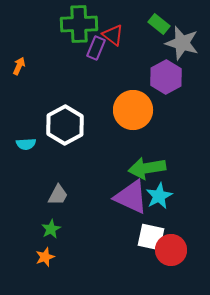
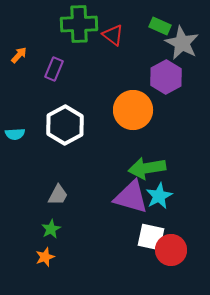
green rectangle: moved 1 px right, 2 px down; rotated 15 degrees counterclockwise
gray star: rotated 12 degrees clockwise
purple rectangle: moved 42 px left, 21 px down
orange arrow: moved 11 px up; rotated 18 degrees clockwise
cyan semicircle: moved 11 px left, 10 px up
purple triangle: rotated 9 degrees counterclockwise
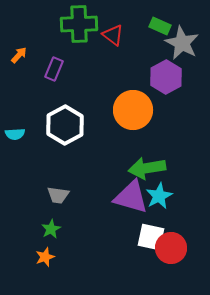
gray trapezoid: rotated 70 degrees clockwise
red circle: moved 2 px up
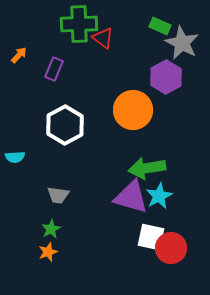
red triangle: moved 10 px left, 3 px down
cyan semicircle: moved 23 px down
orange star: moved 3 px right, 5 px up
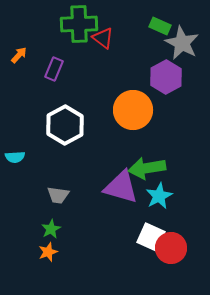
purple triangle: moved 10 px left, 10 px up
white square: rotated 12 degrees clockwise
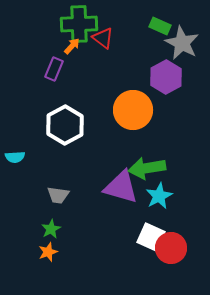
orange arrow: moved 53 px right, 9 px up
